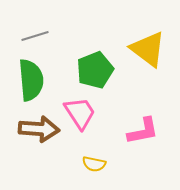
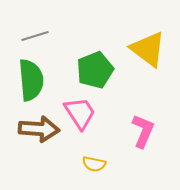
pink L-shape: rotated 56 degrees counterclockwise
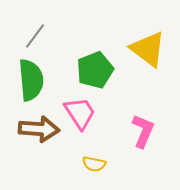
gray line: rotated 36 degrees counterclockwise
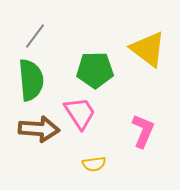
green pentagon: rotated 21 degrees clockwise
yellow semicircle: rotated 20 degrees counterclockwise
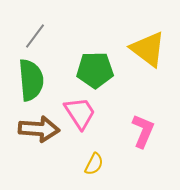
yellow semicircle: rotated 55 degrees counterclockwise
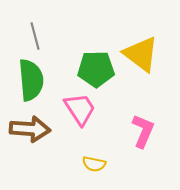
gray line: rotated 52 degrees counterclockwise
yellow triangle: moved 7 px left, 5 px down
green pentagon: moved 1 px right, 1 px up
pink trapezoid: moved 4 px up
brown arrow: moved 9 px left
yellow semicircle: rotated 75 degrees clockwise
